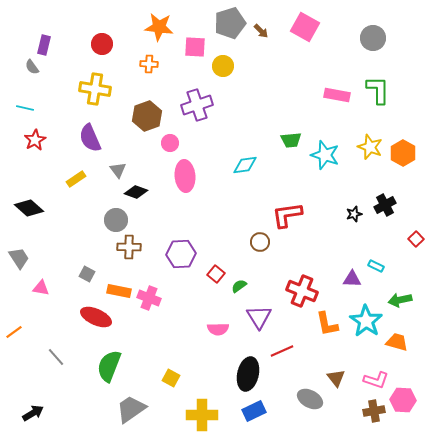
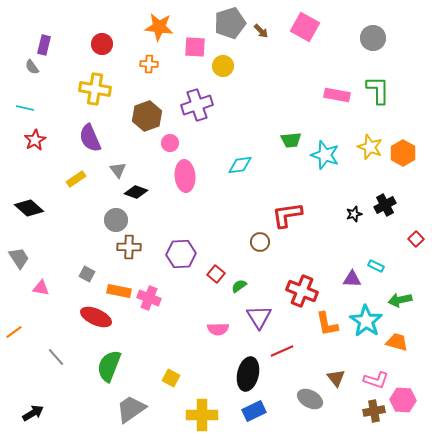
cyan diamond at (245, 165): moved 5 px left
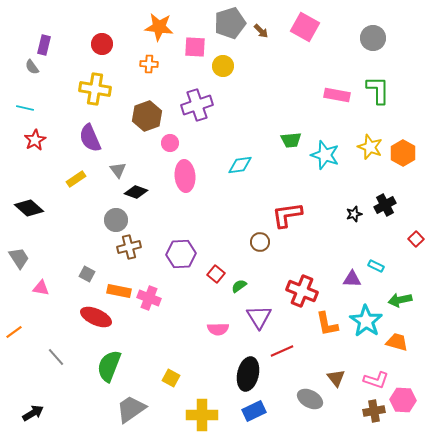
brown cross at (129, 247): rotated 15 degrees counterclockwise
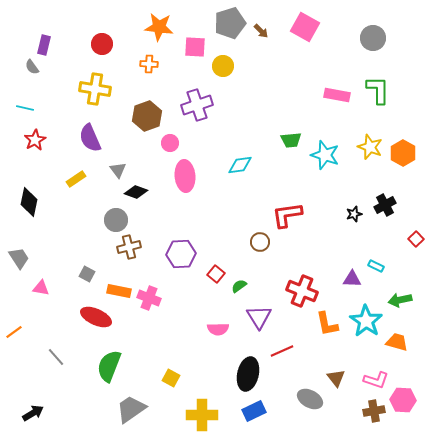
black diamond at (29, 208): moved 6 px up; rotated 60 degrees clockwise
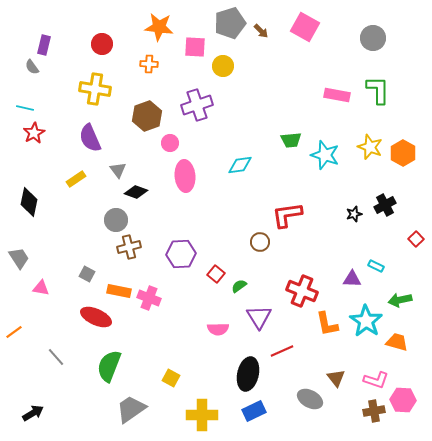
red star at (35, 140): moved 1 px left, 7 px up
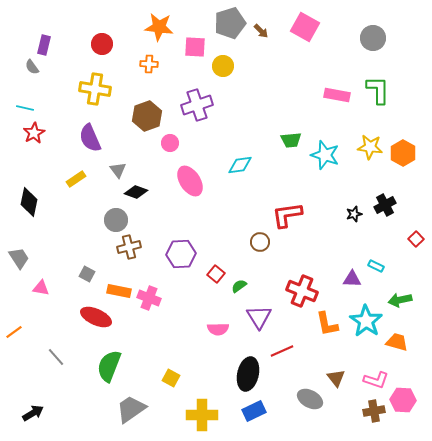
yellow star at (370, 147): rotated 15 degrees counterclockwise
pink ellipse at (185, 176): moved 5 px right, 5 px down; rotated 28 degrees counterclockwise
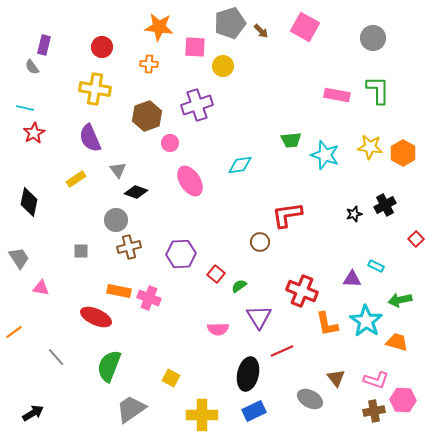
red circle at (102, 44): moved 3 px down
gray square at (87, 274): moved 6 px left, 23 px up; rotated 28 degrees counterclockwise
